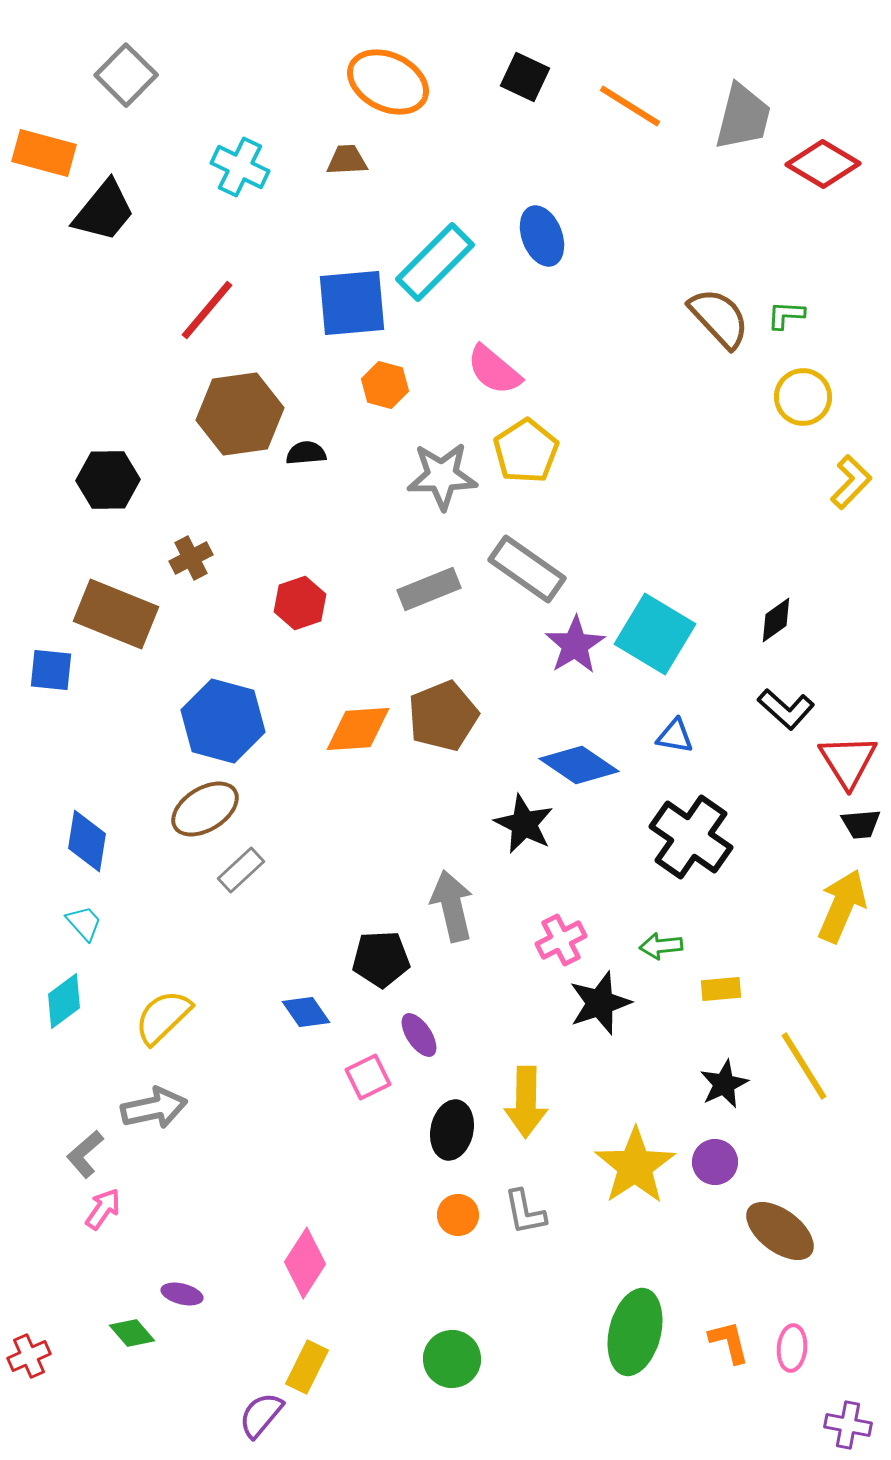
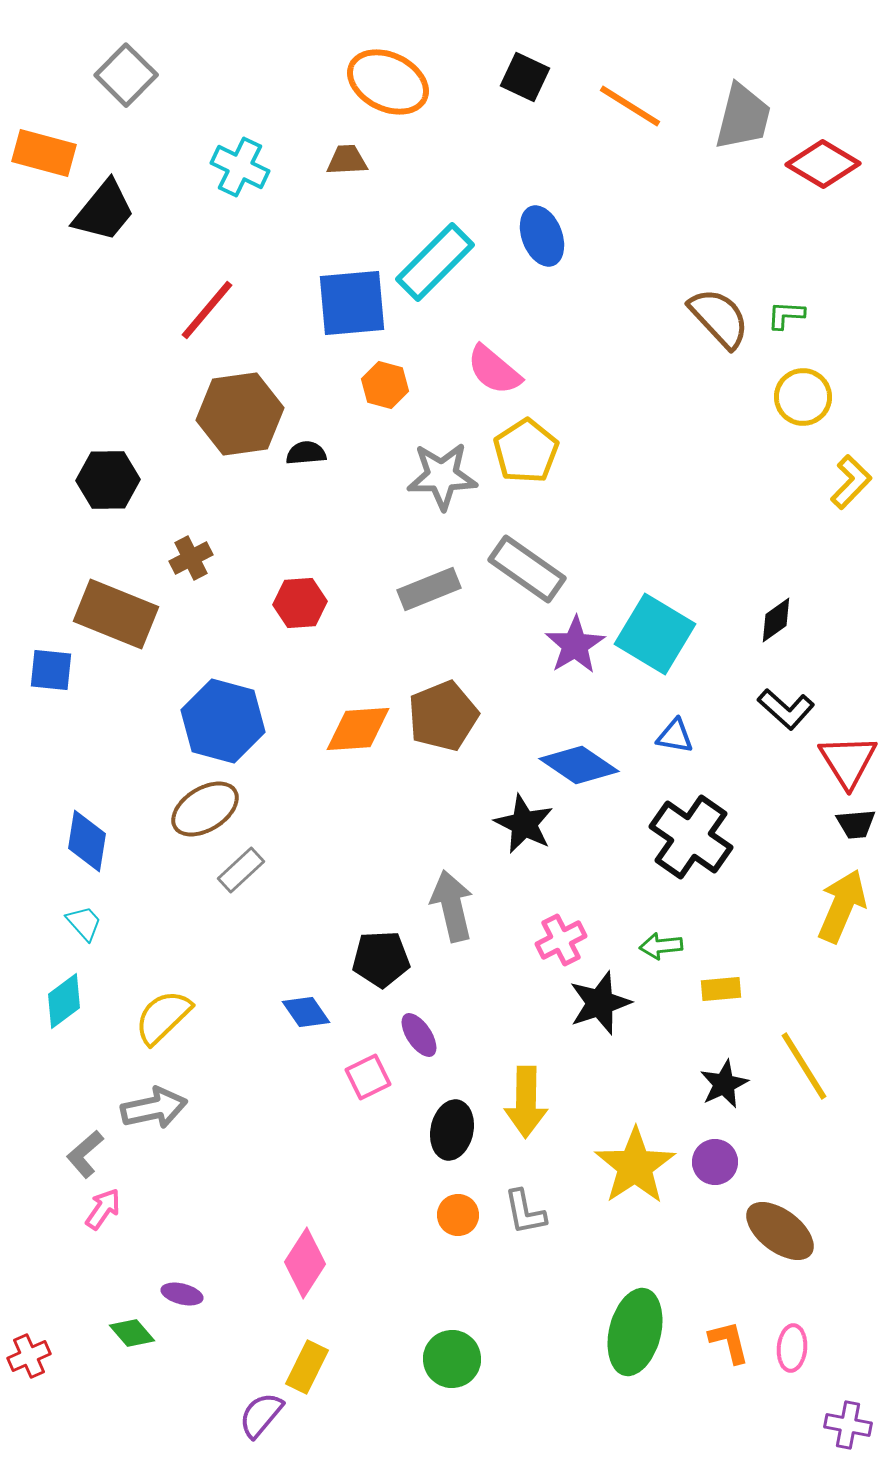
red hexagon at (300, 603): rotated 15 degrees clockwise
black trapezoid at (861, 824): moved 5 px left
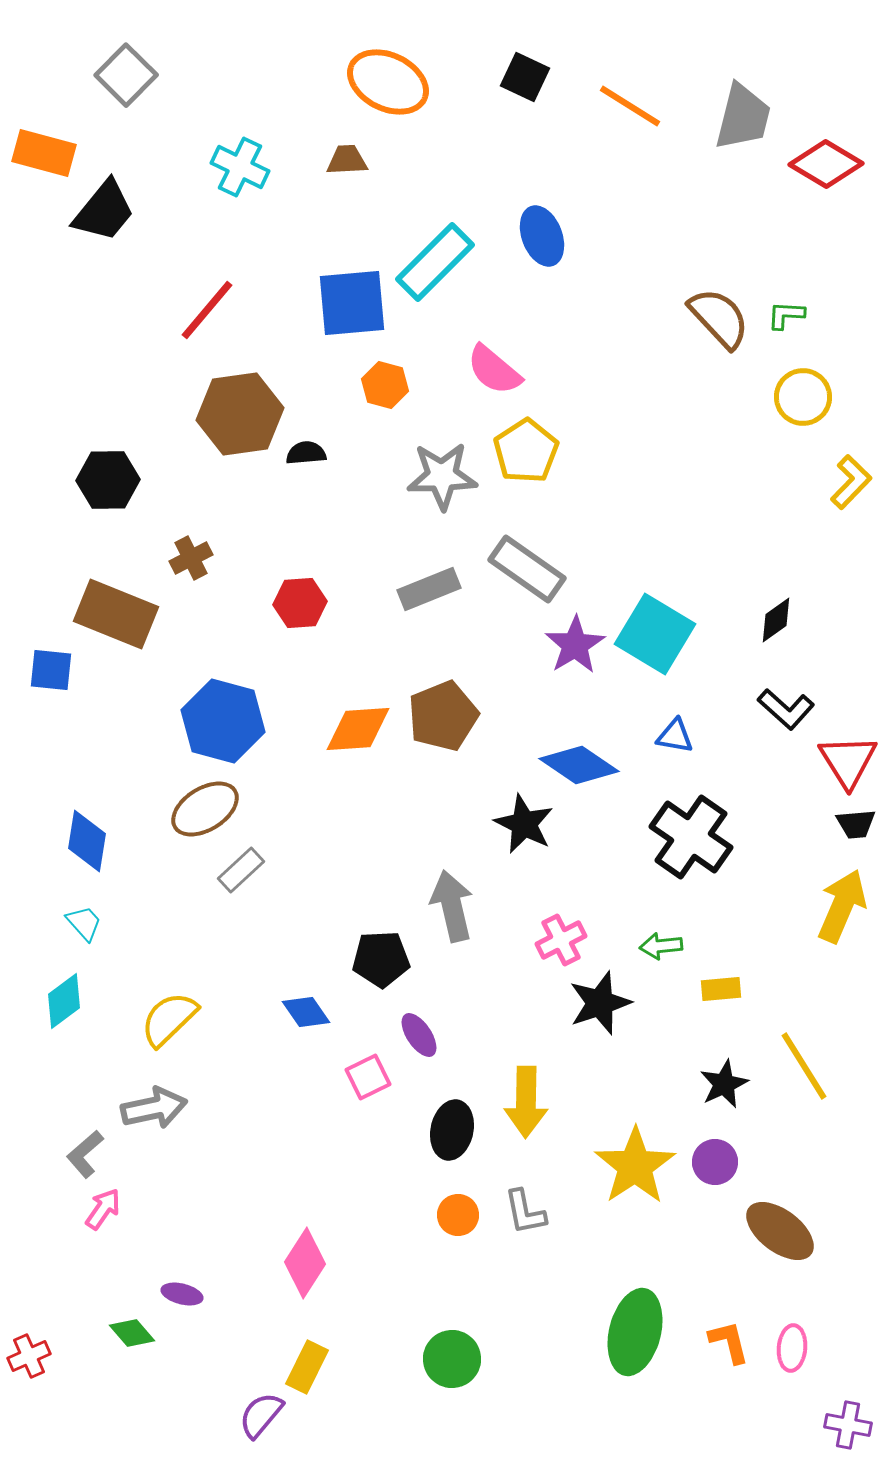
red diamond at (823, 164): moved 3 px right
yellow semicircle at (163, 1017): moved 6 px right, 2 px down
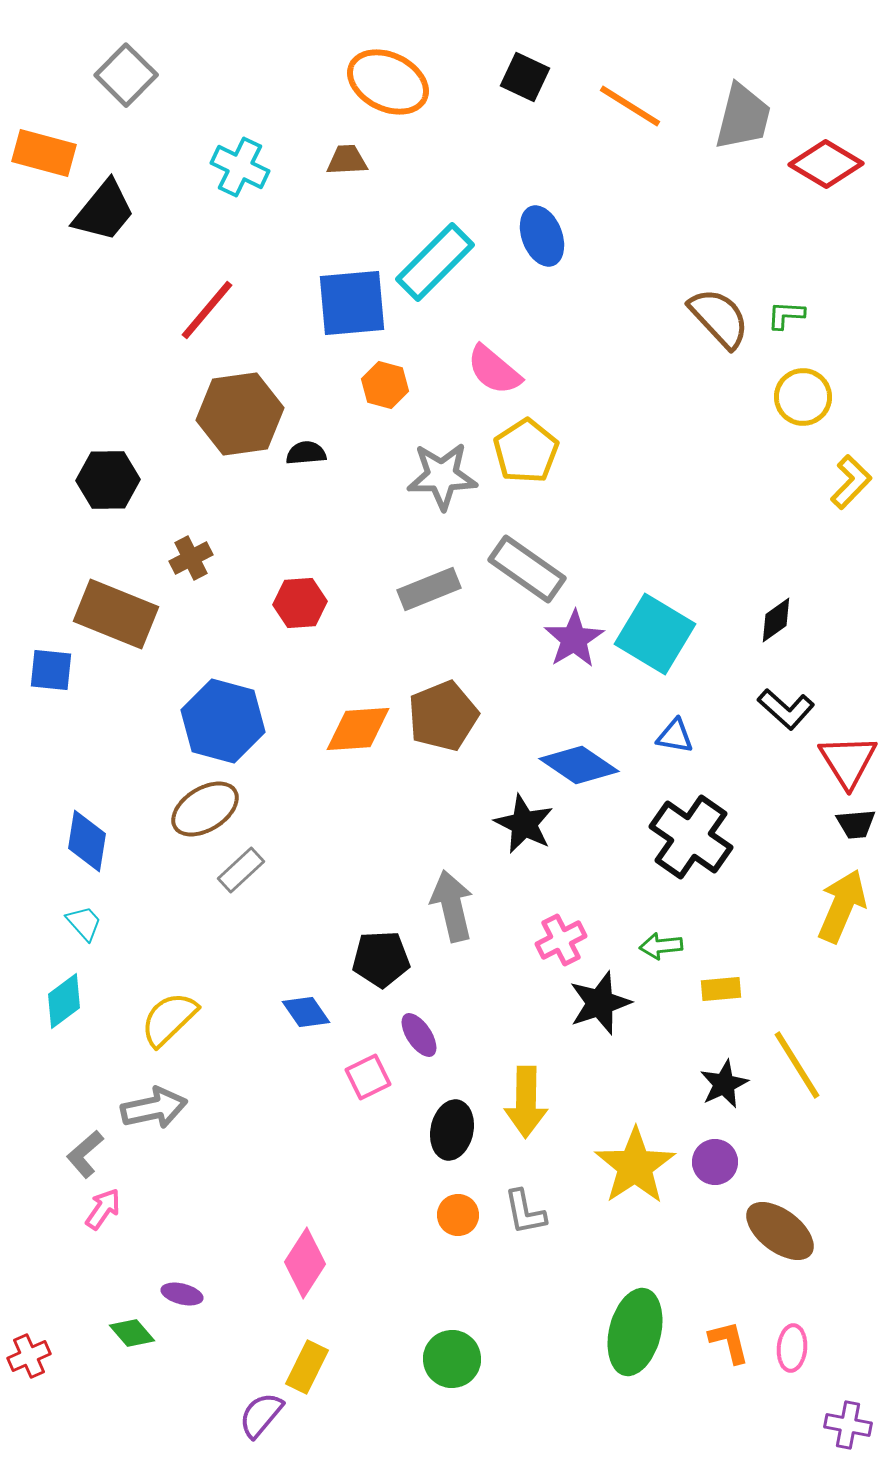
purple star at (575, 645): moved 1 px left, 6 px up
yellow line at (804, 1066): moved 7 px left, 1 px up
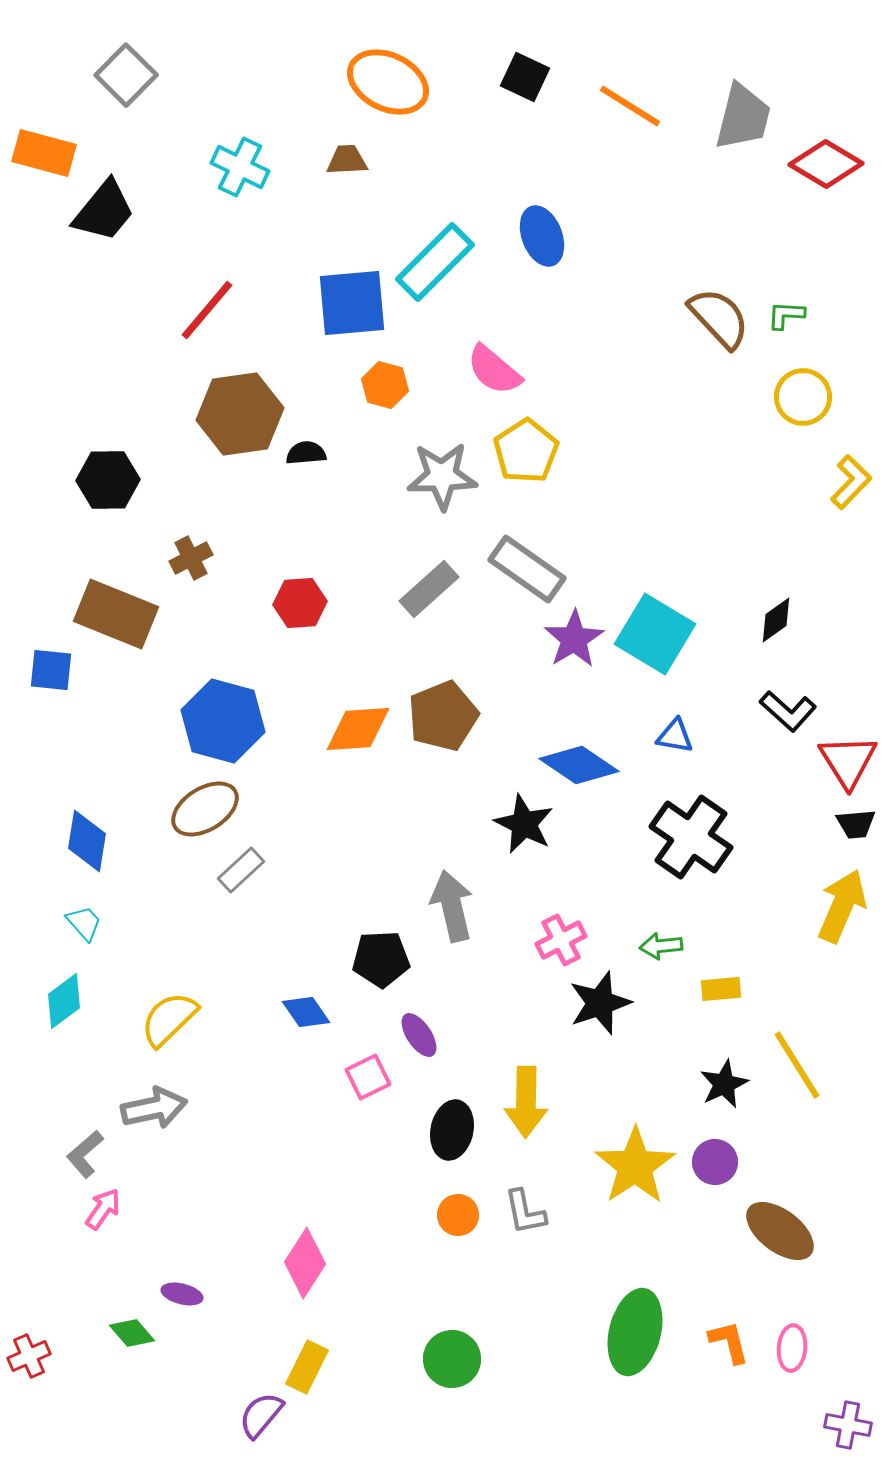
gray rectangle at (429, 589): rotated 20 degrees counterclockwise
black L-shape at (786, 709): moved 2 px right, 2 px down
